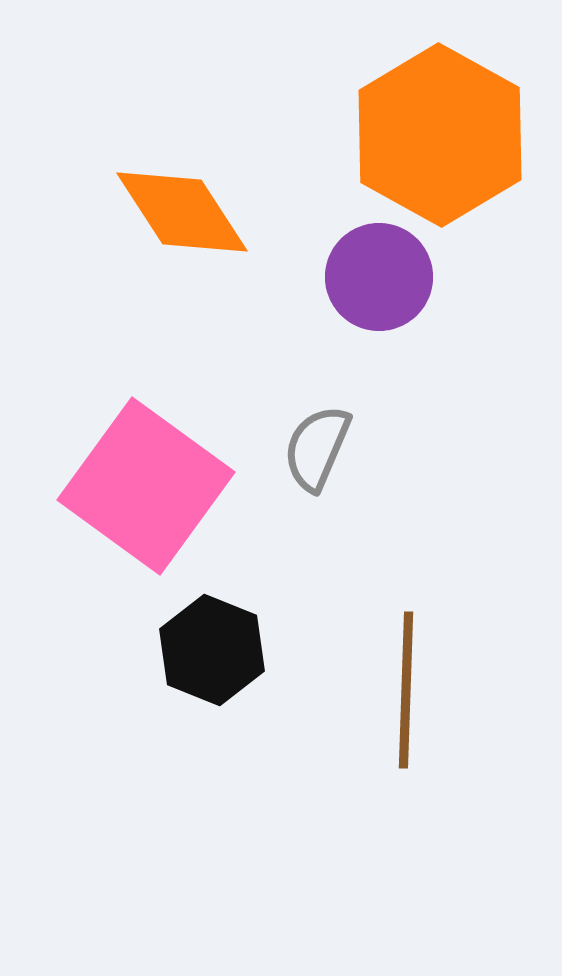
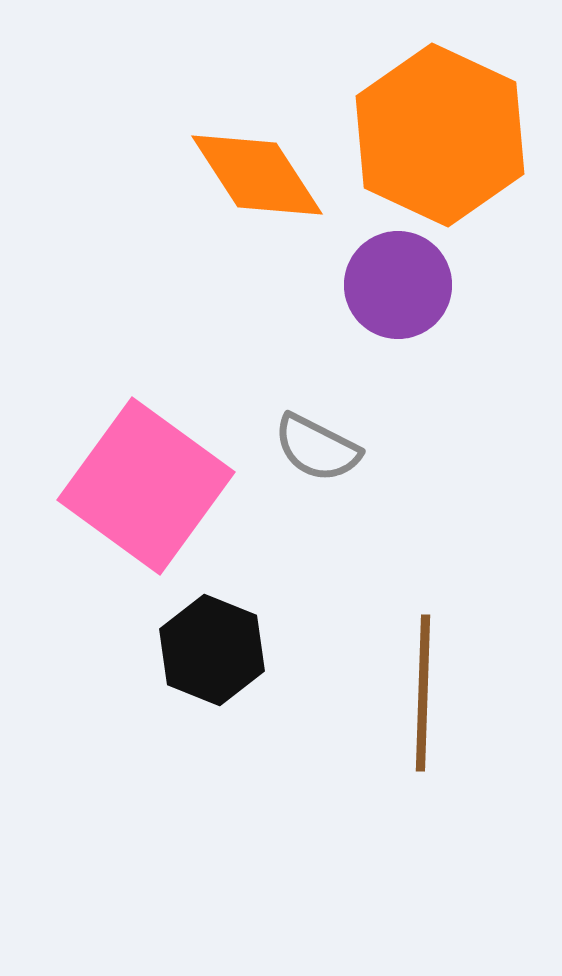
orange hexagon: rotated 4 degrees counterclockwise
orange diamond: moved 75 px right, 37 px up
purple circle: moved 19 px right, 8 px down
gray semicircle: rotated 86 degrees counterclockwise
brown line: moved 17 px right, 3 px down
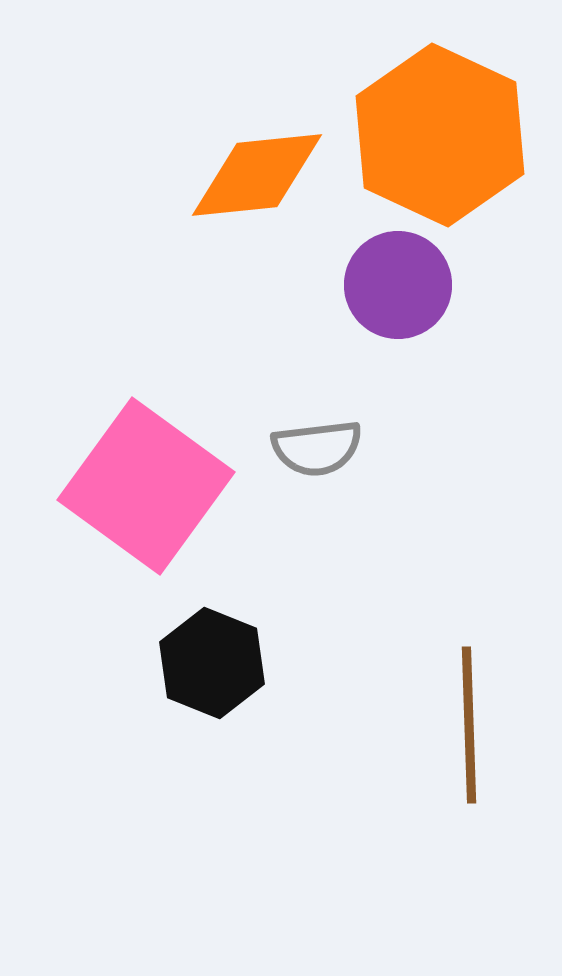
orange diamond: rotated 63 degrees counterclockwise
gray semicircle: rotated 34 degrees counterclockwise
black hexagon: moved 13 px down
brown line: moved 46 px right, 32 px down; rotated 4 degrees counterclockwise
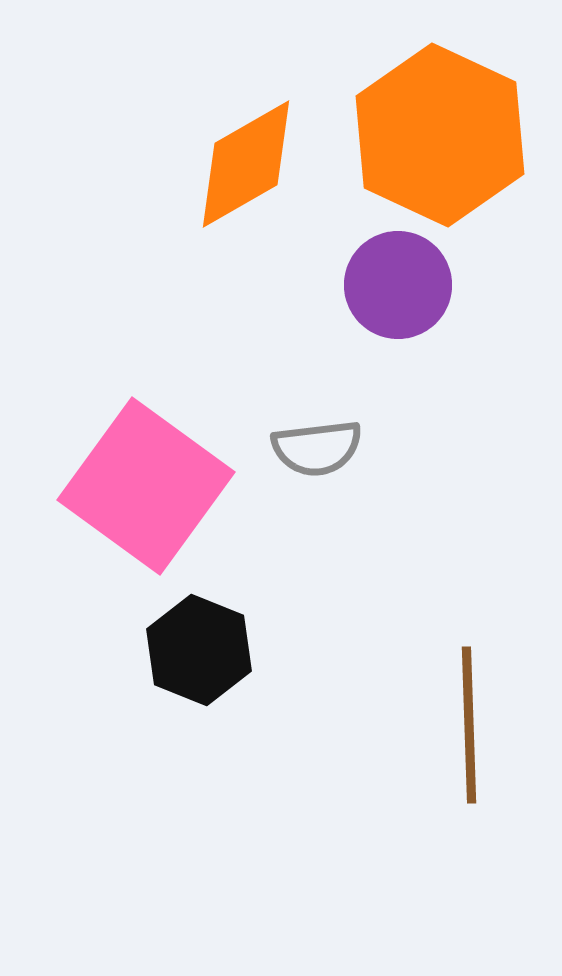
orange diamond: moved 11 px left, 11 px up; rotated 24 degrees counterclockwise
black hexagon: moved 13 px left, 13 px up
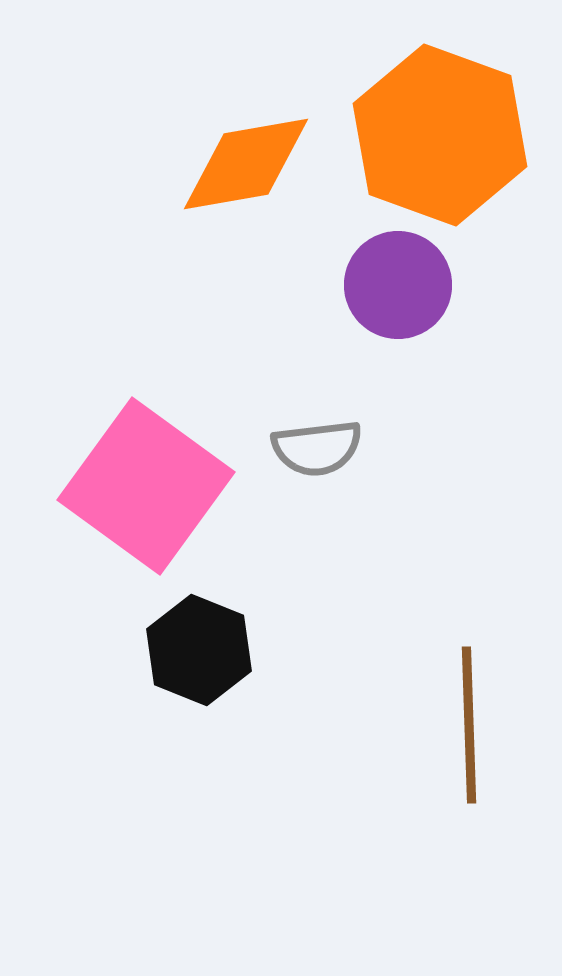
orange hexagon: rotated 5 degrees counterclockwise
orange diamond: rotated 20 degrees clockwise
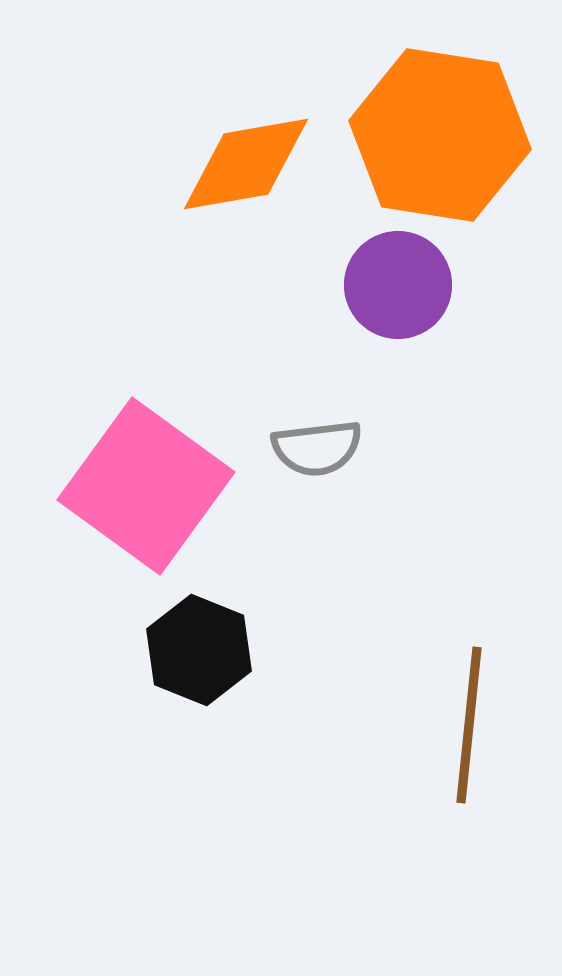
orange hexagon: rotated 11 degrees counterclockwise
brown line: rotated 8 degrees clockwise
